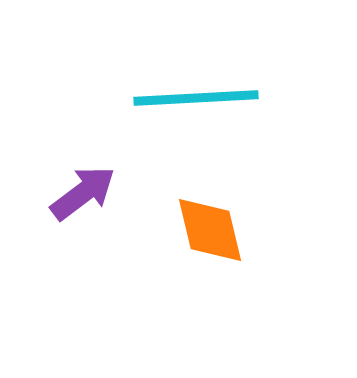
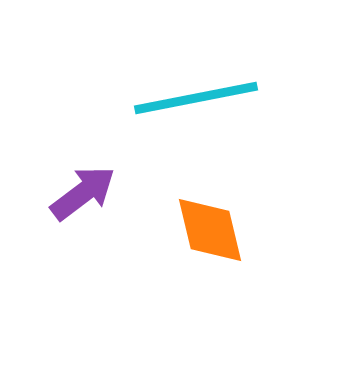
cyan line: rotated 8 degrees counterclockwise
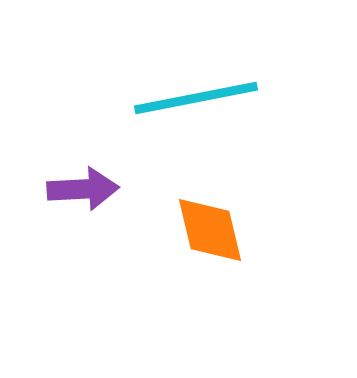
purple arrow: moved 4 px up; rotated 34 degrees clockwise
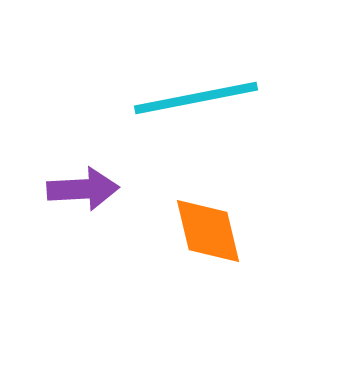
orange diamond: moved 2 px left, 1 px down
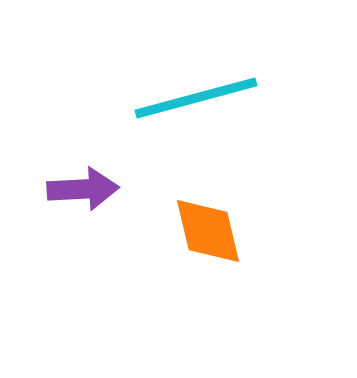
cyan line: rotated 4 degrees counterclockwise
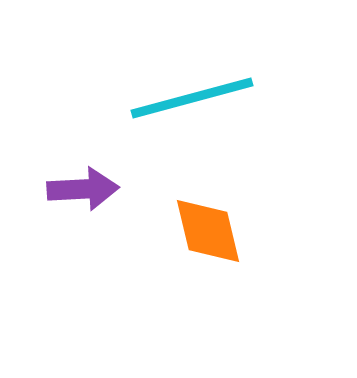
cyan line: moved 4 px left
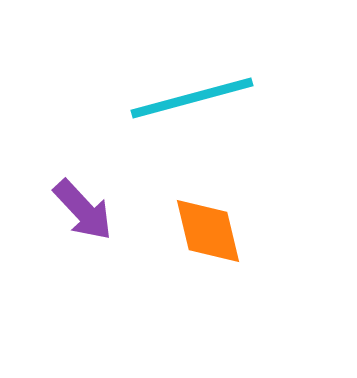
purple arrow: moved 21 px down; rotated 50 degrees clockwise
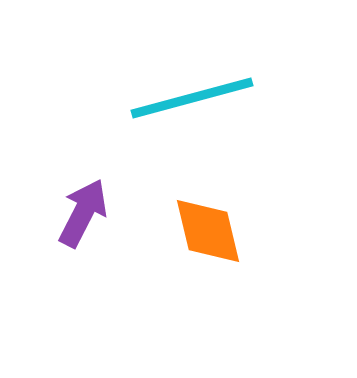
purple arrow: moved 3 px down; rotated 110 degrees counterclockwise
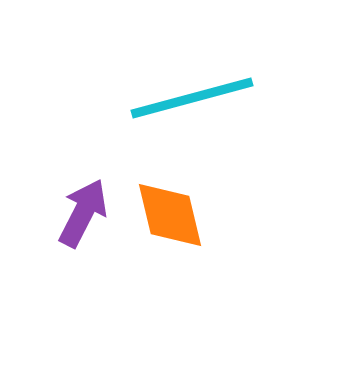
orange diamond: moved 38 px left, 16 px up
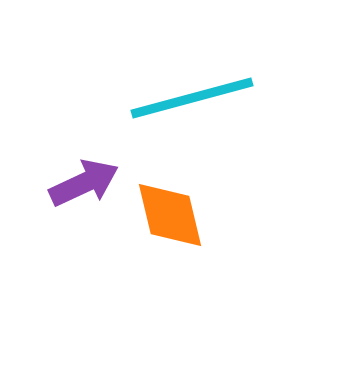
purple arrow: moved 1 px right, 30 px up; rotated 38 degrees clockwise
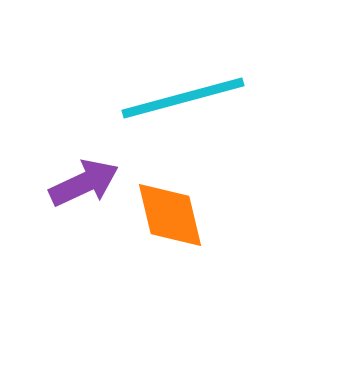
cyan line: moved 9 px left
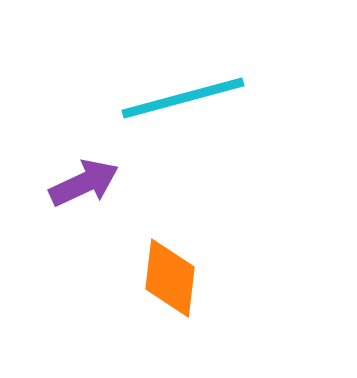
orange diamond: moved 63 px down; rotated 20 degrees clockwise
